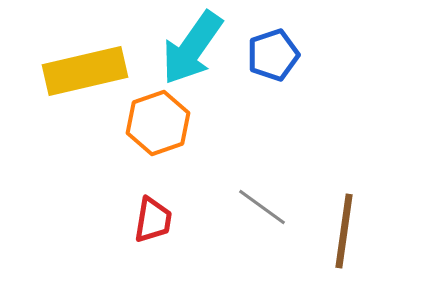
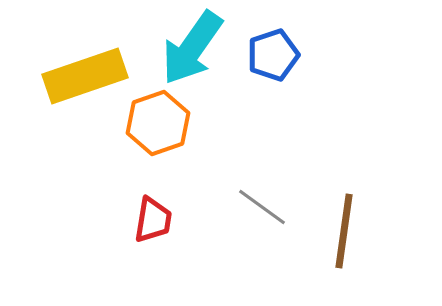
yellow rectangle: moved 5 px down; rotated 6 degrees counterclockwise
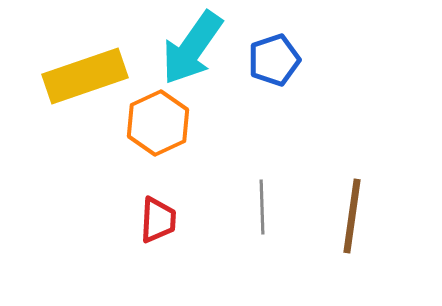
blue pentagon: moved 1 px right, 5 px down
orange hexagon: rotated 6 degrees counterclockwise
gray line: rotated 52 degrees clockwise
red trapezoid: moved 5 px right; rotated 6 degrees counterclockwise
brown line: moved 8 px right, 15 px up
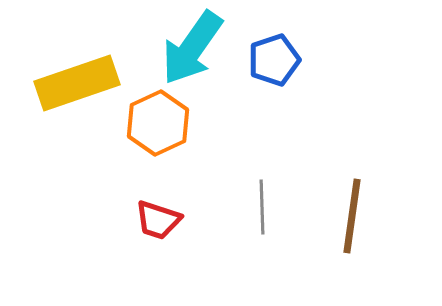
yellow rectangle: moved 8 px left, 7 px down
red trapezoid: rotated 105 degrees clockwise
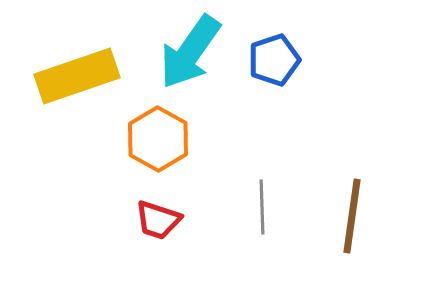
cyan arrow: moved 2 px left, 4 px down
yellow rectangle: moved 7 px up
orange hexagon: moved 16 px down; rotated 6 degrees counterclockwise
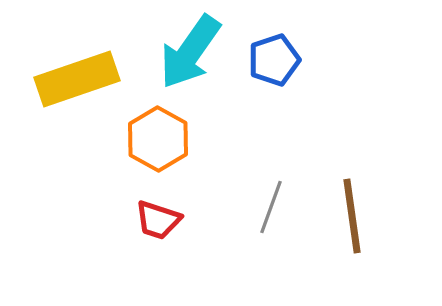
yellow rectangle: moved 3 px down
gray line: moved 9 px right; rotated 22 degrees clockwise
brown line: rotated 16 degrees counterclockwise
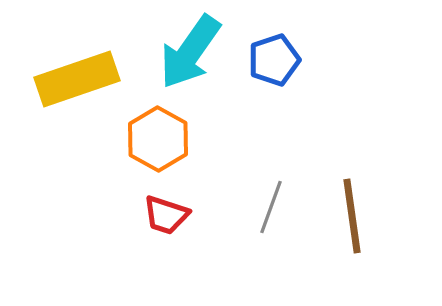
red trapezoid: moved 8 px right, 5 px up
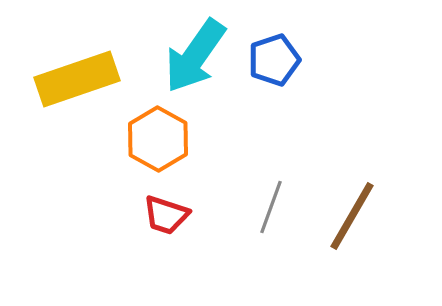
cyan arrow: moved 5 px right, 4 px down
brown line: rotated 38 degrees clockwise
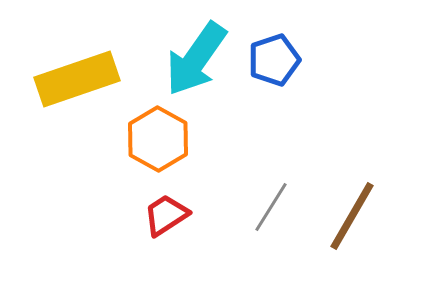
cyan arrow: moved 1 px right, 3 px down
gray line: rotated 12 degrees clockwise
red trapezoid: rotated 129 degrees clockwise
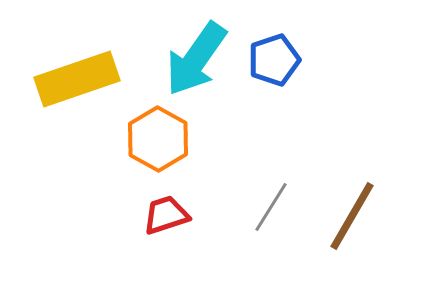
red trapezoid: rotated 15 degrees clockwise
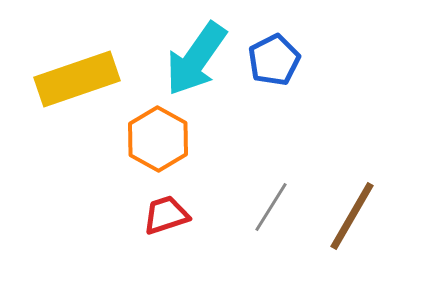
blue pentagon: rotated 9 degrees counterclockwise
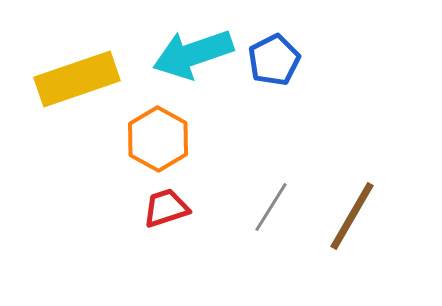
cyan arrow: moved 3 px left, 5 px up; rotated 36 degrees clockwise
red trapezoid: moved 7 px up
